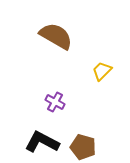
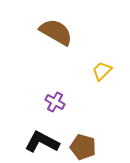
brown semicircle: moved 4 px up
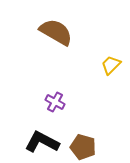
yellow trapezoid: moved 9 px right, 6 px up
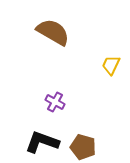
brown semicircle: moved 3 px left
yellow trapezoid: rotated 20 degrees counterclockwise
black L-shape: rotated 8 degrees counterclockwise
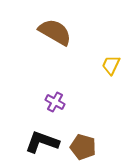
brown semicircle: moved 2 px right
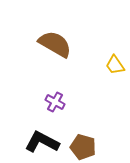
brown semicircle: moved 12 px down
yellow trapezoid: moved 4 px right; rotated 60 degrees counterclockwise
black L-shape: rotated 8 degrees clockwise
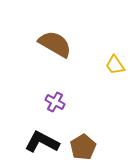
brown pentagon: rotated 25 degrees clockwise
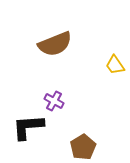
brown semicircle: rotated 128 degrees clockwise
purple cross: moved 1 px left, 1 px up
black L-shape: moved 14 px left, 15 px up; rotated 32 degrees counterclockwise
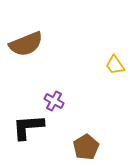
brown semicircle: moved 29 px left
brown pentagon: moved 3 px right
